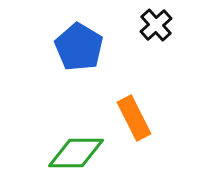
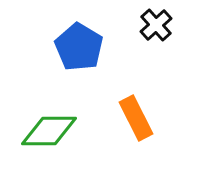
orange rectangle: moved 2 px right
green diamond: moved 27 px left, 22 px up
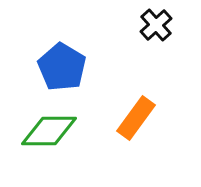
blue pentagon: moved 17 px left, 20 px down
orange rectangle: rotated 63 degrees clockwise
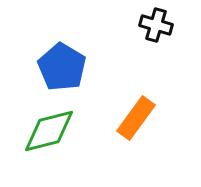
black cross: rotated 32 degrees counterclockwise
green diamond: rotated 14 degrees counterclockwise
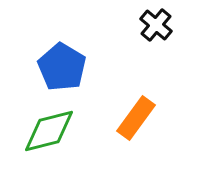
black cross: rotated 24 degrees clockwise
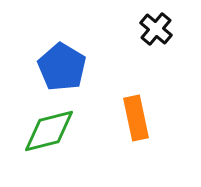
black cross: moved 4 px down
orange rectangle: rotated 48 degrees counterclockwise
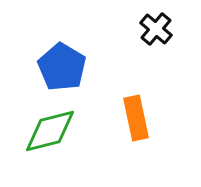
green diamond: moved 1 px right
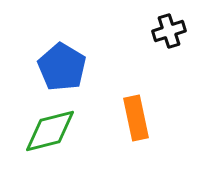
black cross: moved 13 px right, 2 px down; rotated 32 degrees clockwise
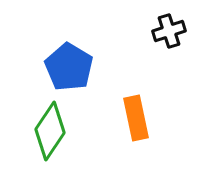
blue pentagon: moved 7 px right
green diamond: rotated 42 degrees counterclockwise
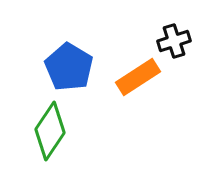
black cross: moved 5 px right, 10 px down
orange rectangle: moved 2 px right, 41 px up; rotated 69 degrees clockwise
